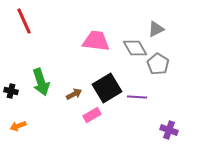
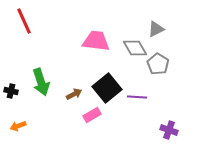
black square: rotated 8 degrees counterclockwise
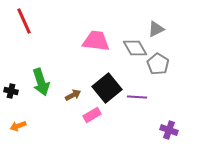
brown arrow: moved 1 px left, 1 px down
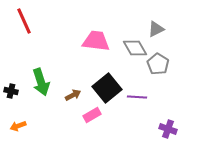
purple cross: moved 1 px left, 1 px up
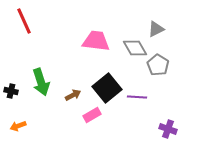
gray pentagon: moved 1 px down
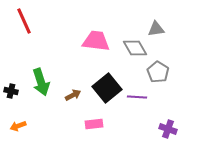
gray triangle: rotated 18 degrees clockwise
gray pentagon: moved 7 px down
pink rectangle: moved 2 px right, 9 px down; rotated 24 degrees clockwise
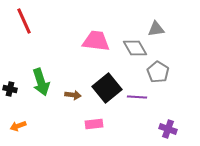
black cross: moved 1 px left, 2 px up
brown arrow: rotated 35 degrees clockwise
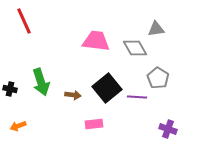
gray pentagon: moved 6 px down
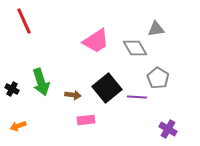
pink trapezoid: rotated 140 degrees clockwise
black cross: moved 2 px right; rotated 16 degrees clockwise
pink rectangle: moved 8 px left, 4 px up
purple cross: rotated 12 degrees clockwise
